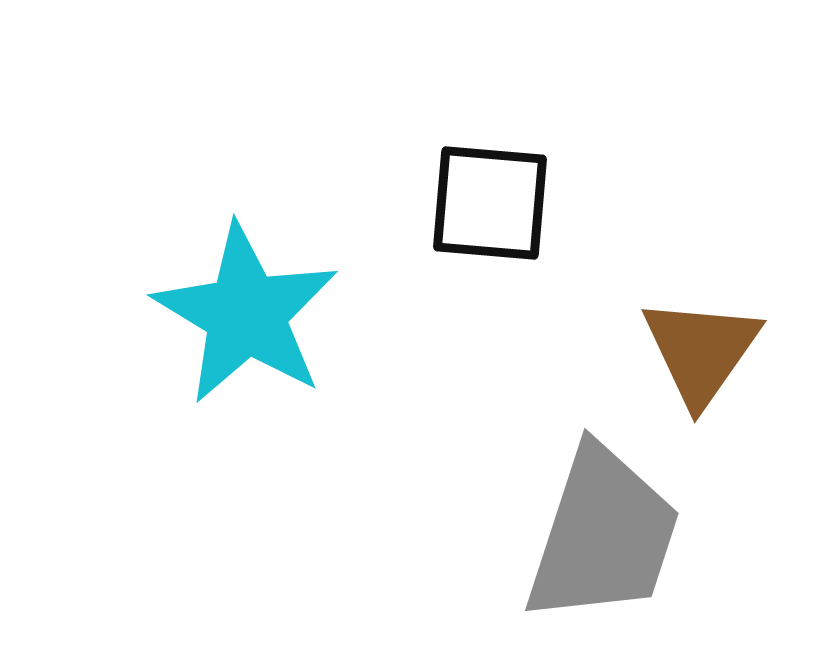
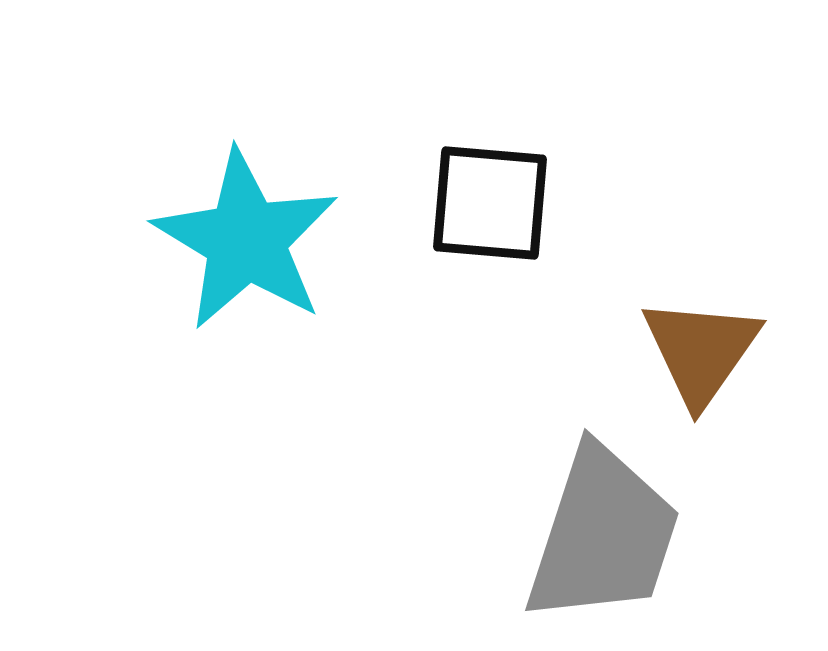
cyan star: moved 74 px up
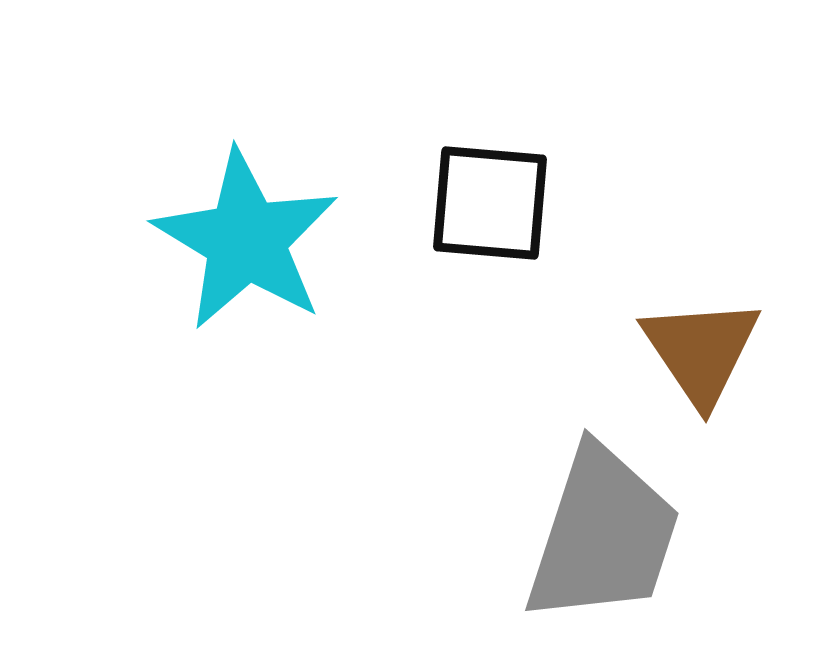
brown triangle: rotated 9 degrees counterclockwise
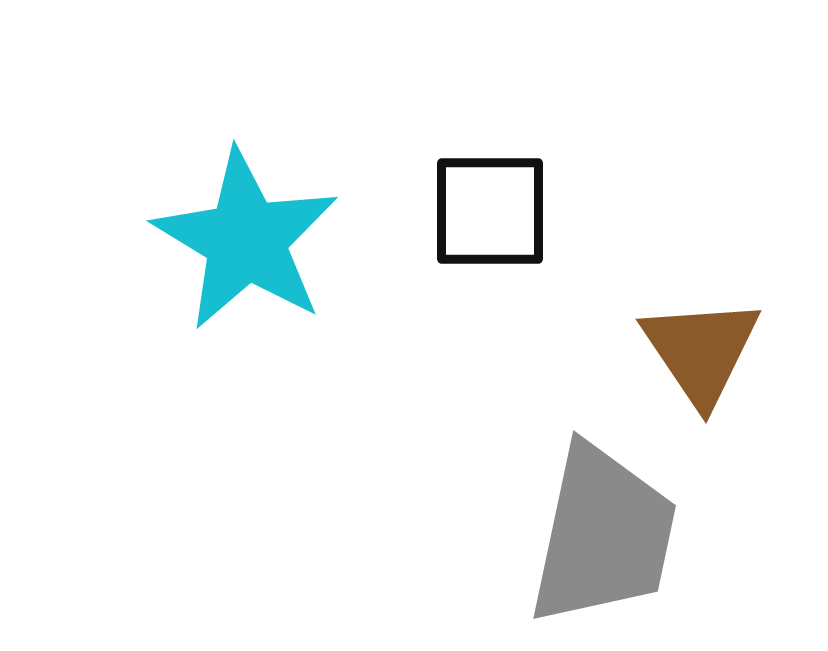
black square: moved 8 px down; rotated 5 degrees counterclockwise
gray trapezoid: rotated 6 degrees counterclockwise
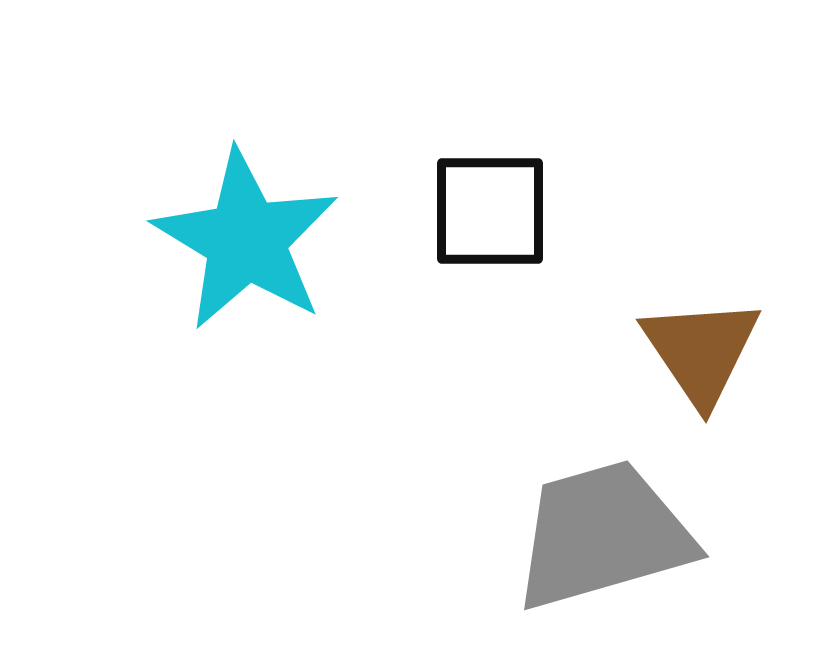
gray trapezoid: rotated 118 degrees counterclockwise
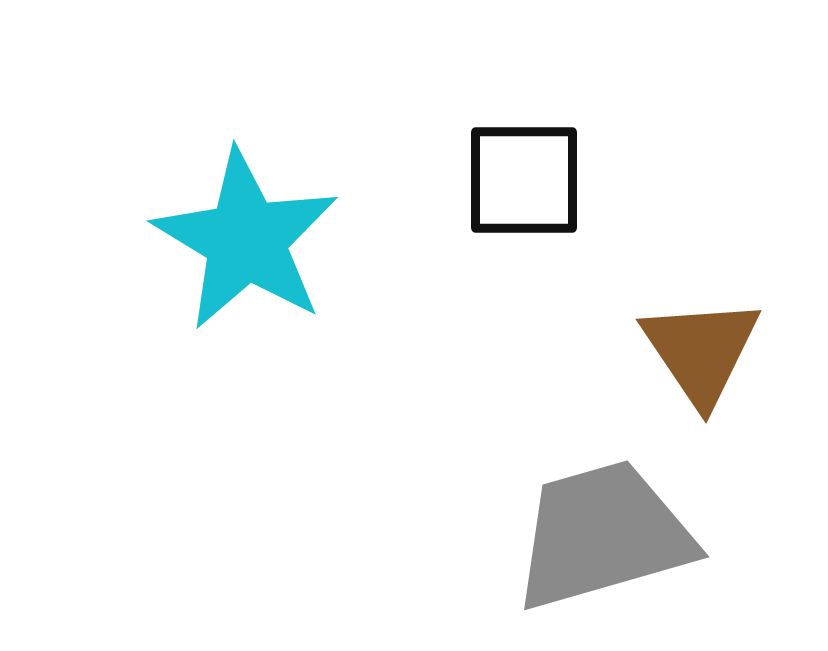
black square: moved 34 px right, 31 px up
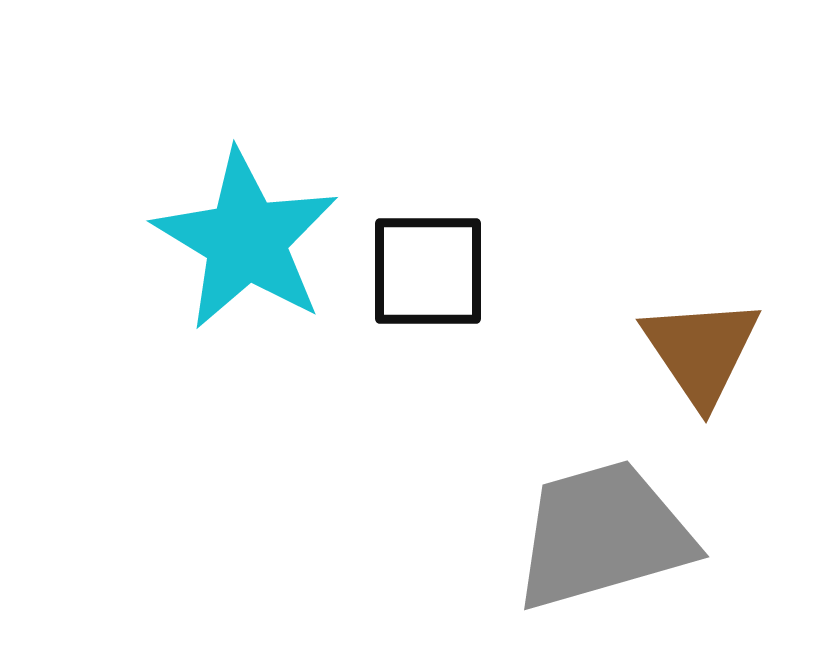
black square: moved 96 px left, 91 px down
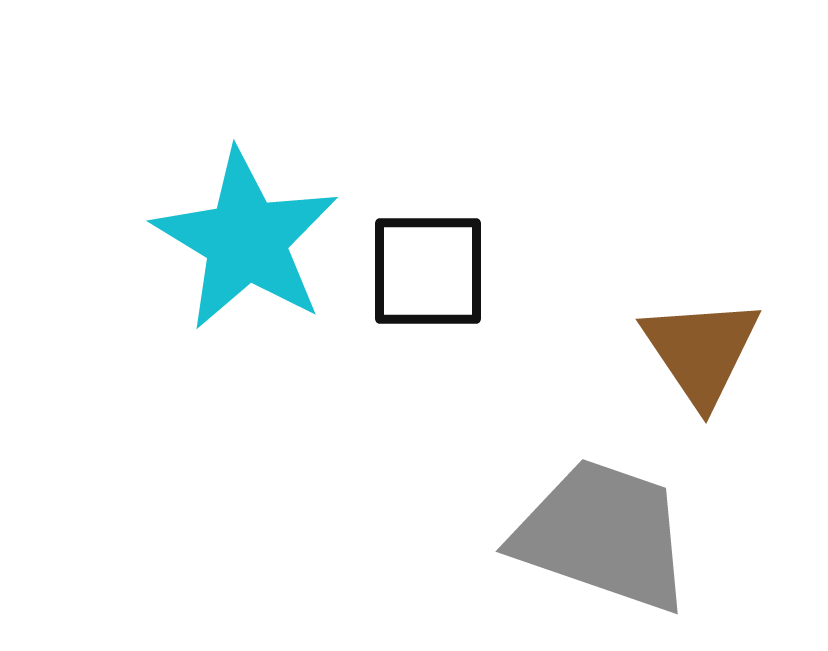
gray trapezoid: rotated 35 degrees clockwise
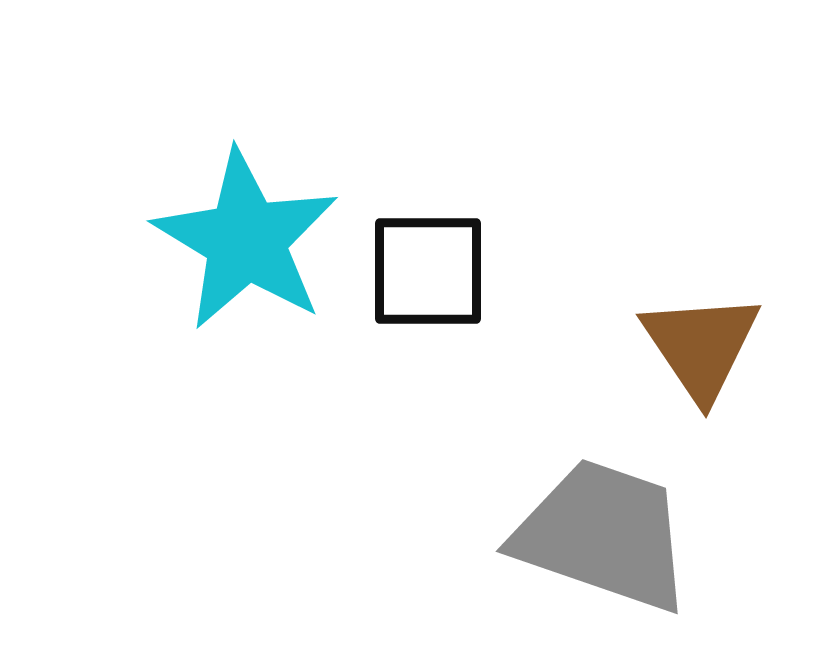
brown triangle: moved 5 px up
